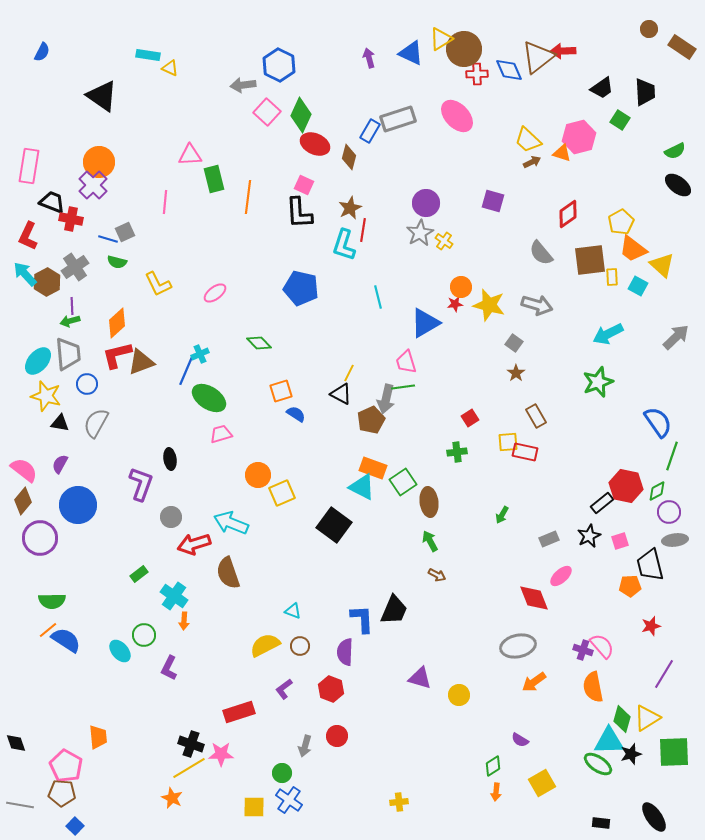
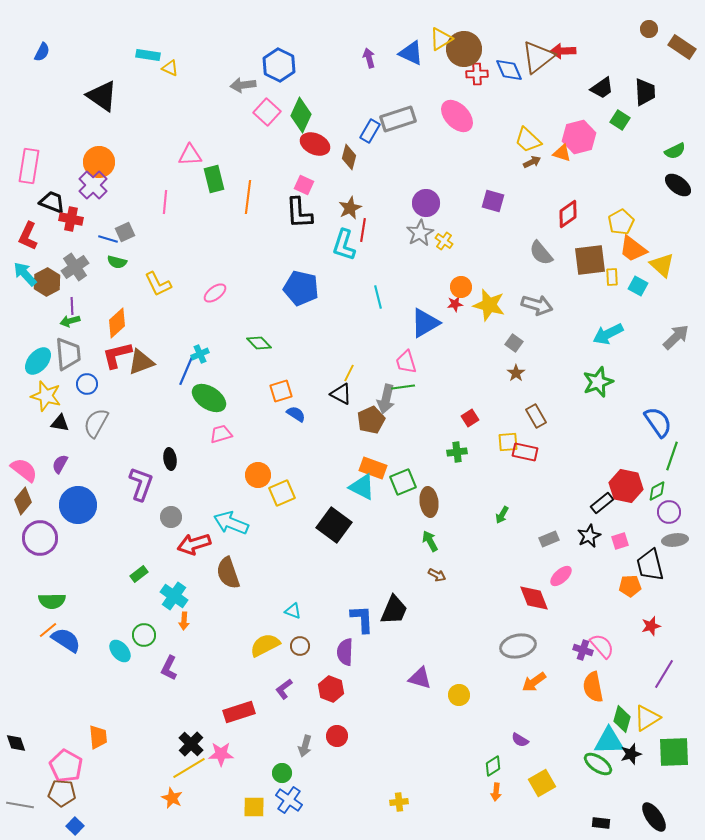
green square at (403, 482): rotated 12 degrees clockwise
black cross at (191, 744): rotated 25 degrees clockwise
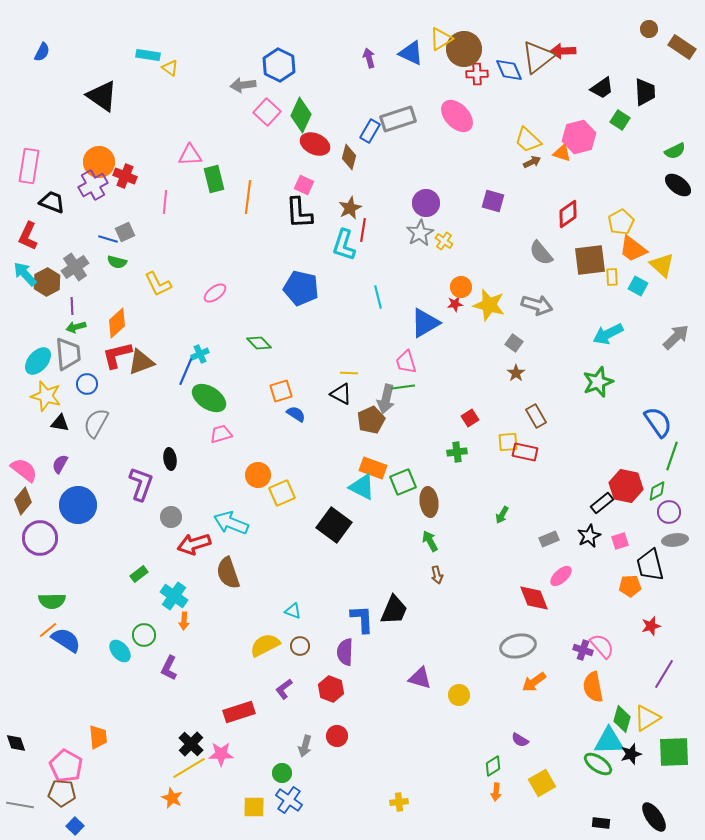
yellow triangle at (170, 68): rotated 12 degrees clockwise
purple cross at (93, 185): rotated 16 degrees clockwise
red cross at (71, 219): moved 54 px right, 43 px up; rotated 10 degrees clockwise
green arrow at (70, 321): moved 6 px right, 6 px down
yellow line at (349, 373): rotated 66 degrees clockwise
brown arrow at (437, 575): rotated 48 degrees clockwise
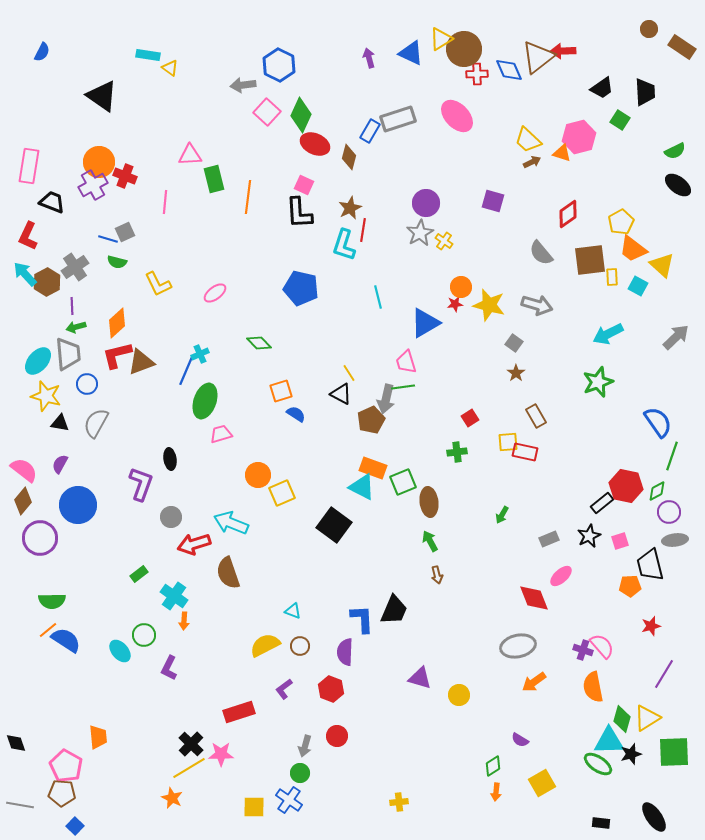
yellow line at (349, 373): rotated 54 degrees clockwise
green ellipse at (209, 398): moved 4 px left, 3 px down; rotated 76 degrees clockwise
green circle at (282, 773): moved 18 px right
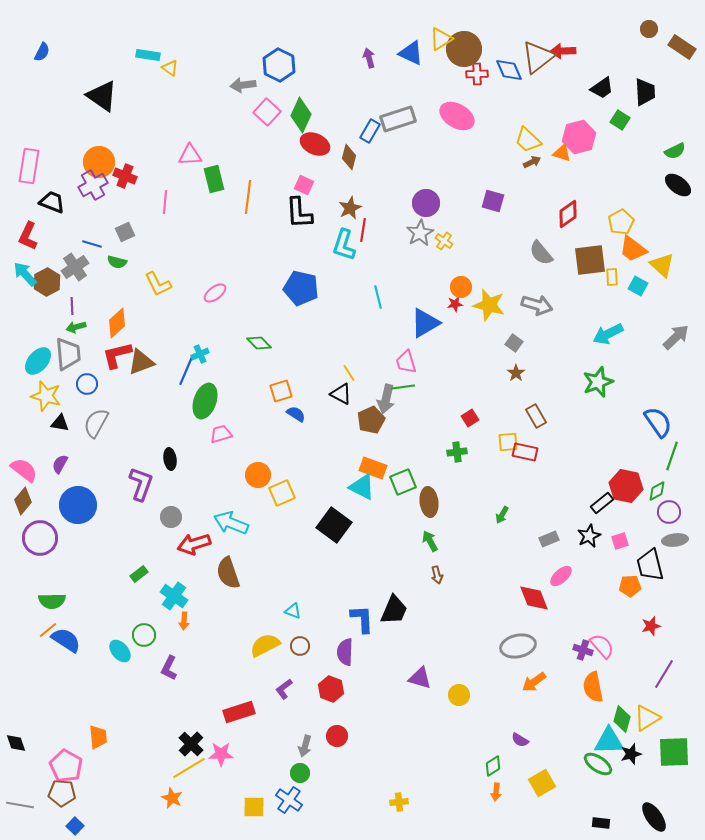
pink ellipse at (457, 116): rotated 16 degrees counterclockwise
blue line at (108, 239): moved 16 px left, 5 px down
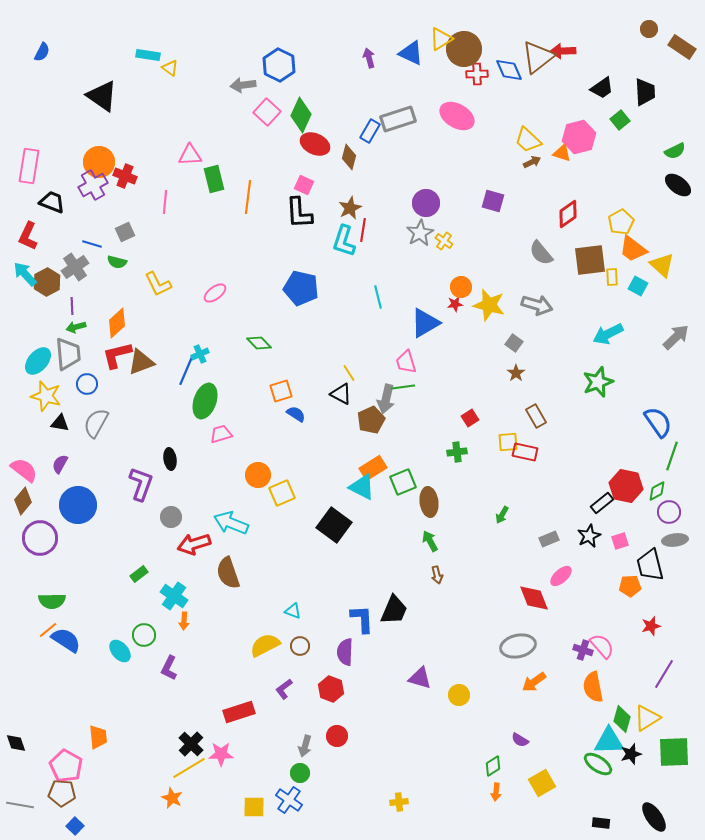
green square at (620, 120): rotated 18 degrees clockwise
cyan L-shape at (344, 245): moved 4 px up
orange rectangle at (373, 468): rotated 52 degrees counterclockwise
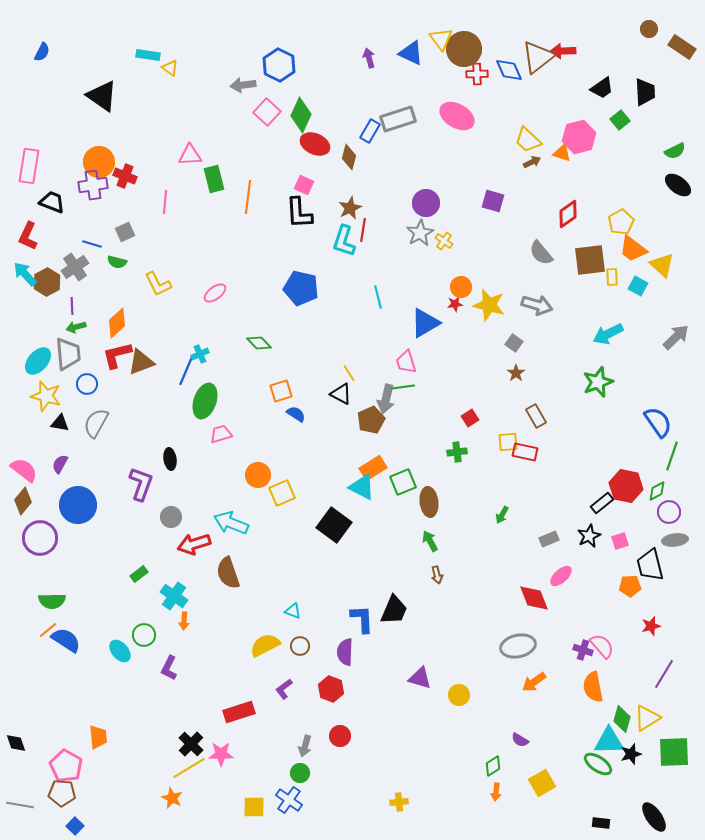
yellow triangle at (441, 39): rotated 35 degrees counterclockwise
purple cross at (93, 185): rotated 20 degrees clockwise
red circle at (337, 736): moved 3 px right
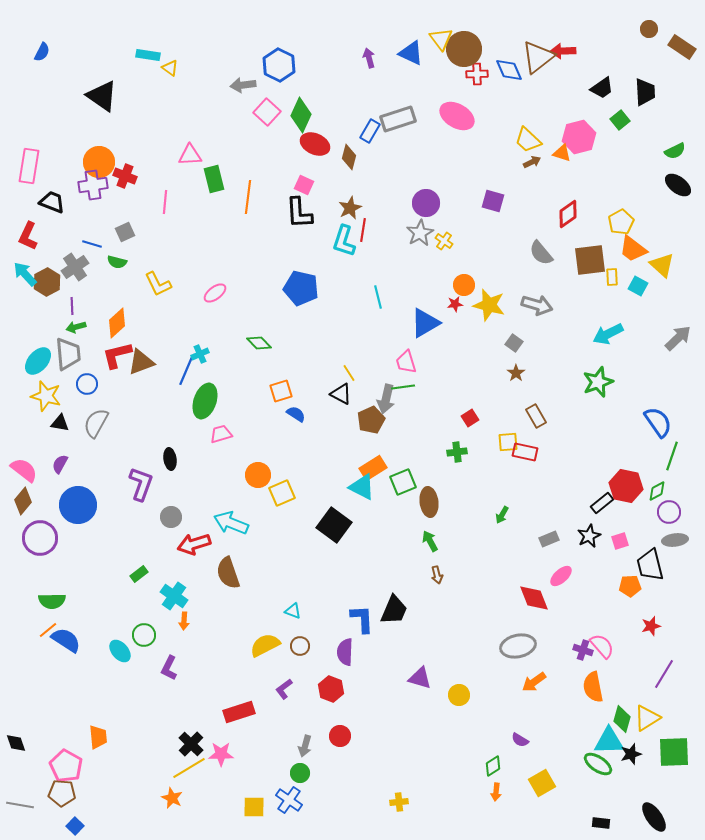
orange circle at (461, 287): moved 3 px right, 2 px up
gray arrow at (676, 337): moved 2 px right, 1 px down
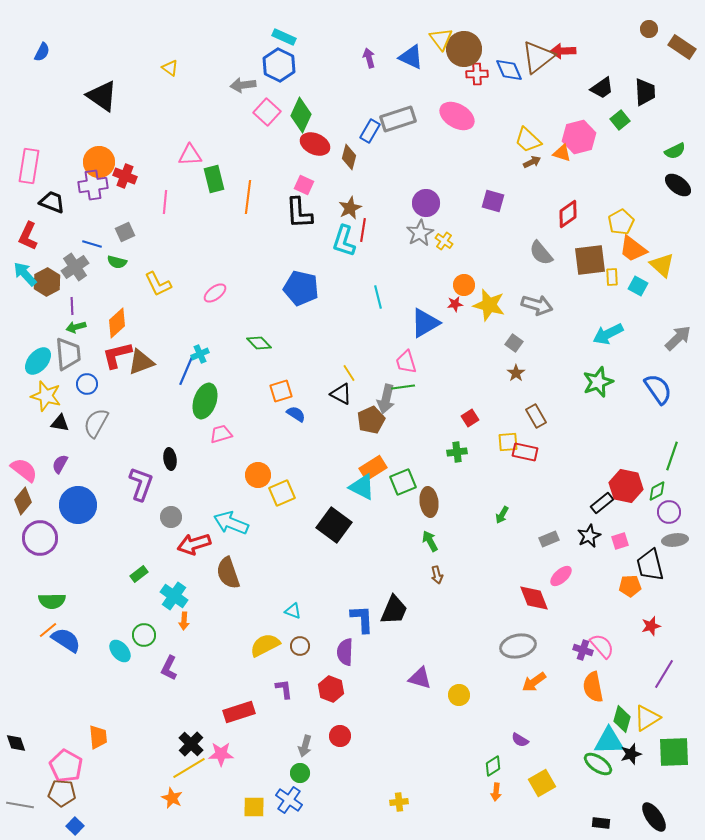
blue triangle at (411, 53): moved 4 px down
cyan rectangle at (148, 55): moved 136 px right, 18 px up; rotated 15 degrees clockwise
blue semicircle at (658, 422): moved 33 px up
purple L-shape at (284, 689): rotated 120 degrees clockwise
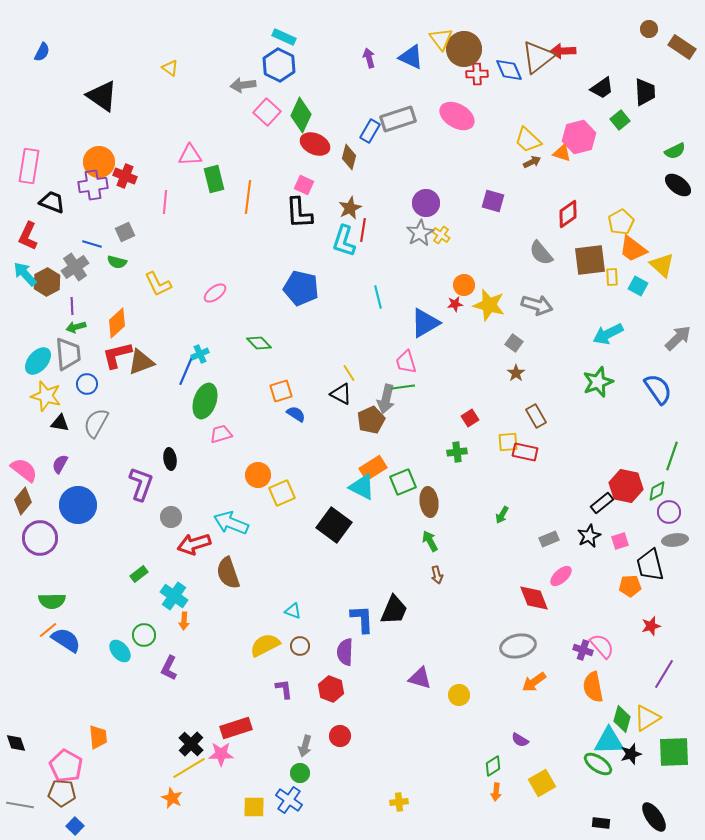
yellow cross at (444, 241): moved 3 px left, 6 px up
red rectangle at (239, 712): moved 3 px left, 16 px down
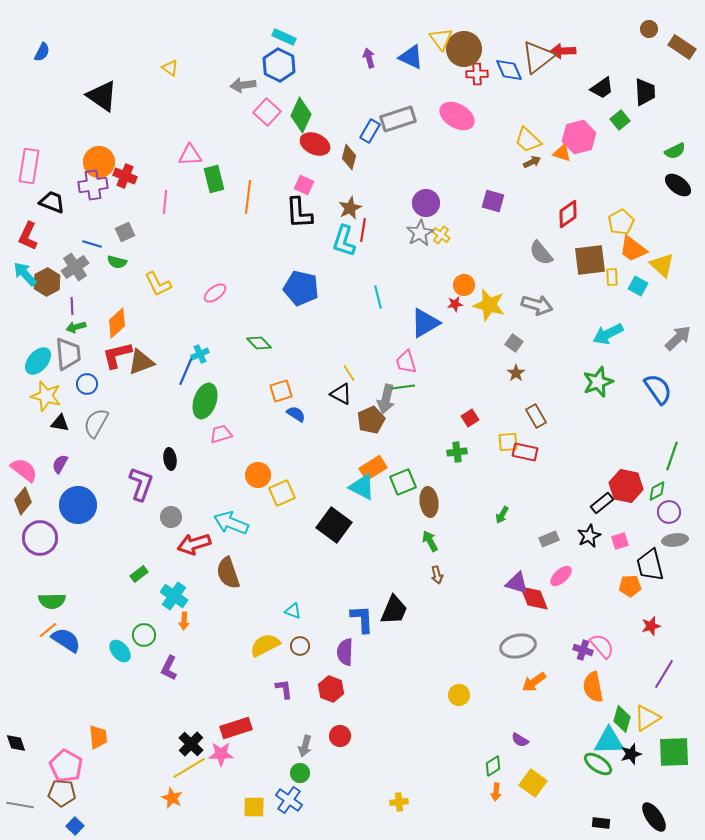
purple triangle at (420, 678): moved 97 px right, 95 px up
yellow square at (542, 783): moved 9 px left; rotated 24 degrees counterclockwise
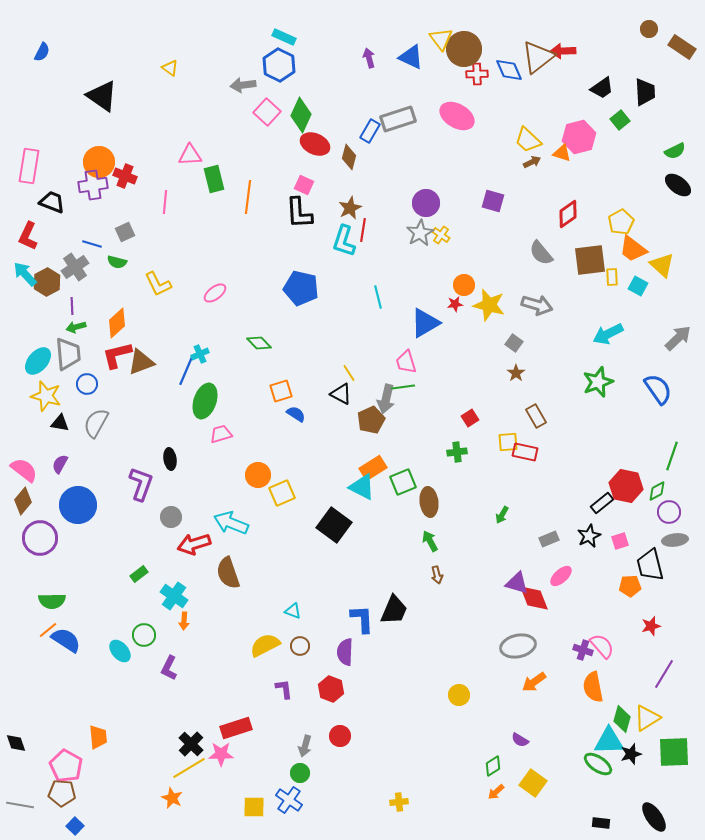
orange arrow at (496, 792): rotated 42 degrees clockwise
